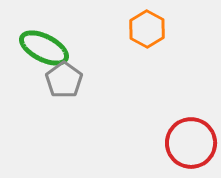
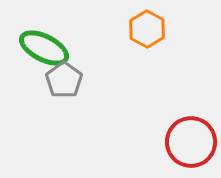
red circle: moved 1 px up
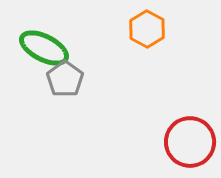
gray pentagon: moved 1 px right, 1 px up
red circle: moved 1 px left
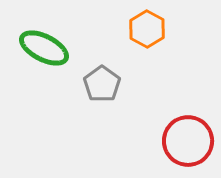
gray pentagon: moved 37 px right, 5 px down
red circle: moved 2 px left, 1 px up
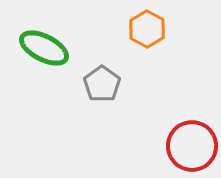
red circle: moved 4 px right, 5 px down
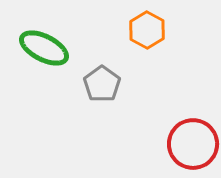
orange hexagon: moved 1 px down
red circle: moved 1 px right, 2 px up
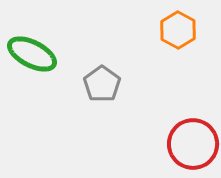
orange hexagon: moved 31 px right
green ellipse: moved 12 px left, 6 px down
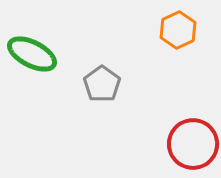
orange hexagon: rotated 6 degrees clockwise
